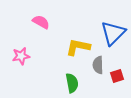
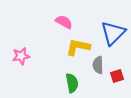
pink semicircle: moved 23 px right
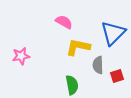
green semicircle: moved 2 px down
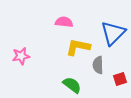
pink semicircle: rotated 24 degrees counterclockwise
red square: moved 3 px right, 3 px down
green semicircle: rotated 42 degrees counterclockwise
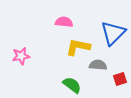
gray semicircle: rotated 96 degrees clockwise
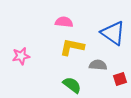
blue triangle: rotated 40 degrees counterclockwise
yellow L-shape: moved 6 px left
